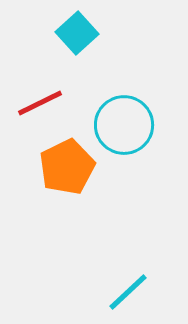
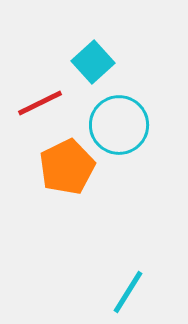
cyan square: moved 16 px right, 29 px down
cyan circle: moved 5 px left
cyan line: rotated 15 degrees counterclockwise
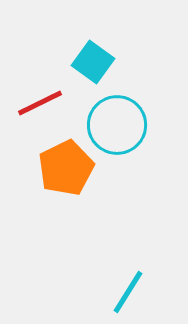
cyan square: rotated 12 degrees counterclockwise
cyan circle: moved 2 px left
orange pentagon: moved 1 px left, 1 px down
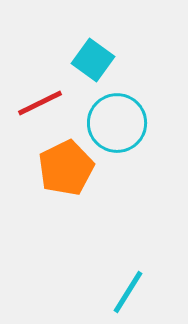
cyan square: moved 2 px up
cyan circle: moved 2 px up
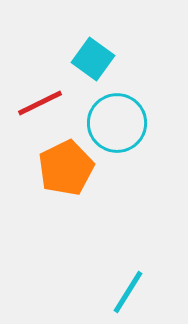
cyan square: moved 1 px up
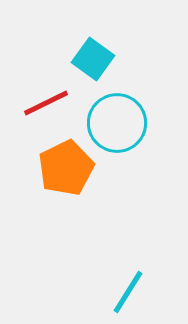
red line: moved 6 px right
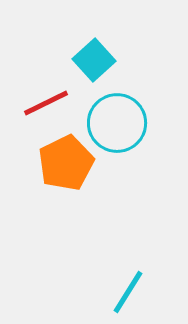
cyan square: moved 1 px right, 1 px down; rotated 12 degrees clockwise
orange pentagon: moved 5 px up
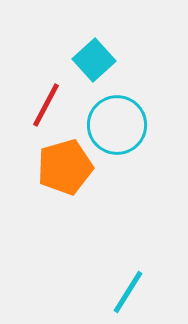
red line: moved 2 px down; rotated 36 degrees counterclockwise
cyan circle: moved 2 px down
orange pentagon: moved 1 px left, 4 px down; rotated 10 degrees clockwise
